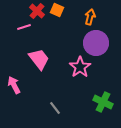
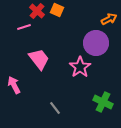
orange arrow: moved 19 px right, 2 px down; rotated 49 degrees clockwise
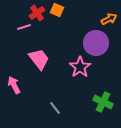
red cross: moved 2 px down; rotated 14 degrees clockwise
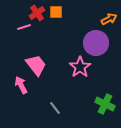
orange square: moved 1 px left, 2 px down; rotated 24 degrees counterclockwise
pink trapezoid: moved 3 px left, 6 px down
pink arrow: moved 7 px right
green cross: moved 2 px right, 2 px down
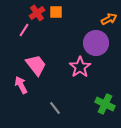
pink line: moved 3 px down; rotated 40 degrees counterclockwise
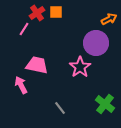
pink line: moved 1 px up
pink trapezoid: moved 1 px right; rotated 40 degrees counterclockwise
green cross: rotated 12 degrees clockwise
gray line: moved 5 px right
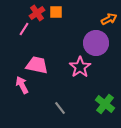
pink arrow: moved 1 px right
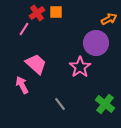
pink trapezoid: moved 1 px left, 1 px up; rotated 30 degrees clockwise
gray line: moved 4 px up
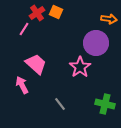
orange square: rotated 24 degrees clockwise
orange arrow: rotated 35 degrees clockwise
green cross: rotated 24 degrees counterclockwise
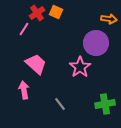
pink arrow: moved 2 px right, 5 px down; rotated 18 degrees clockwise
green cross: rotated 24 degrees counterclockwise
